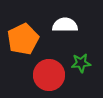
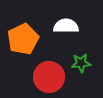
white semicircle: moved 1 px right, 1 px down
red circle: moved 2 px down
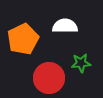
white semicircle: moved 1 px left
red circle: moved 1 px down
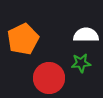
white semicircle: moved 21 px right, 9 px down
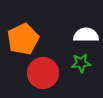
red circle: moved 6 px left, 5 px up
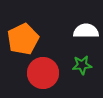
white semicircle: moved 4 px up
green star: moved 1 px right, 2 px down
